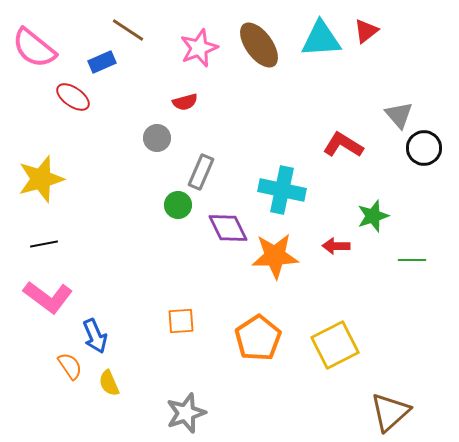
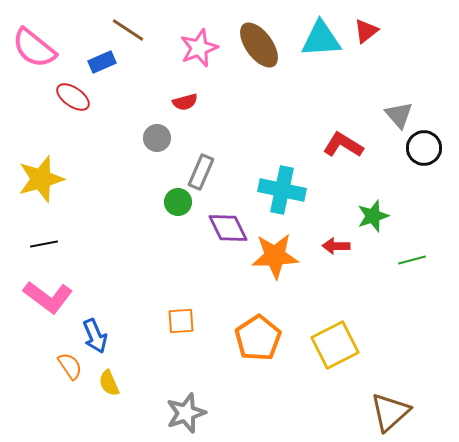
green circle: moved 3 px up
green line: rotated 16 degrees counterclockwise
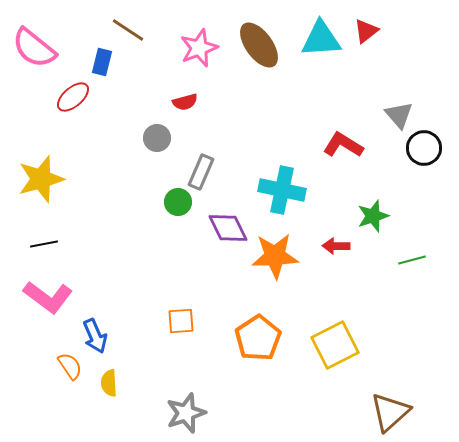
blue rectangle: rotated 52 degrees counterclockwise
red ellipse: rotated 76 degrees counterclockwise
yellow semicircle: rotated 20 degrees clockwise
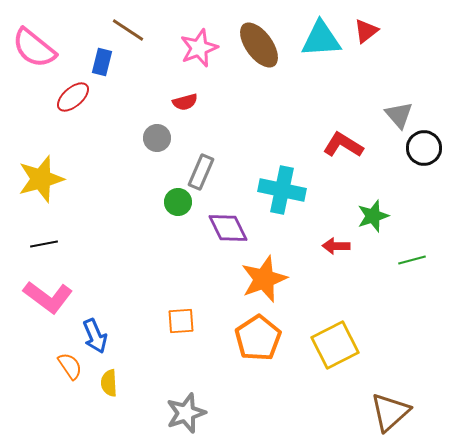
orange star: moved 11 px left, 23 px down; rotated 18 degrees counterclockwise
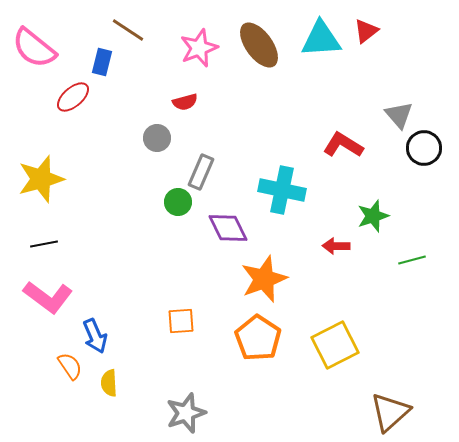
orange pentagon: rotated 6 degrees counterclockwise
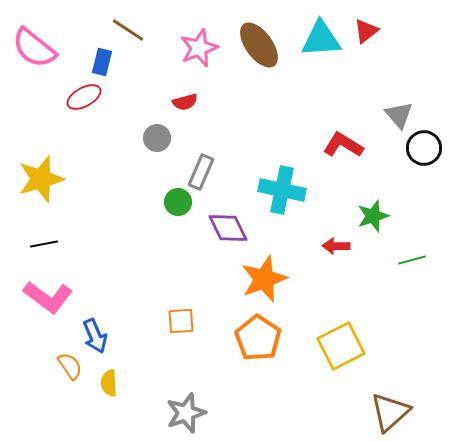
red ellipse: moved 11 px right; rotated 12 degrees clockwise
yellow square: moved 6 px right, 1 px down
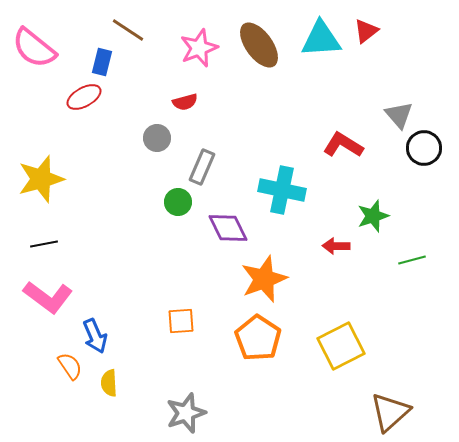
gray rectangle: moved 1 px right, 5 px up
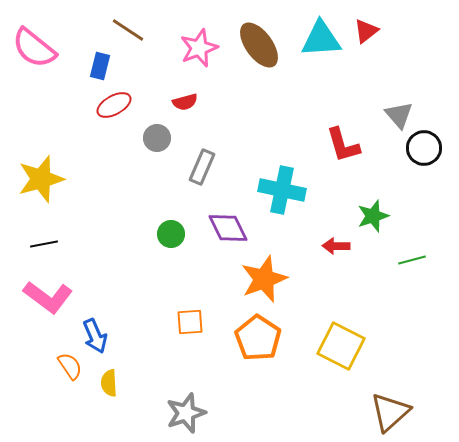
blue rectangle: moved 2 px left, 4 px down
red ellipse: moved 30 px right, 8 px down
red L-shape: rotated 138 degrees counterclockwise
green circle: moved 7 px left, 32 px down
orange square: moved 9 px right, 1 px down
yellow square: rotated 36 degrees counterclockwise
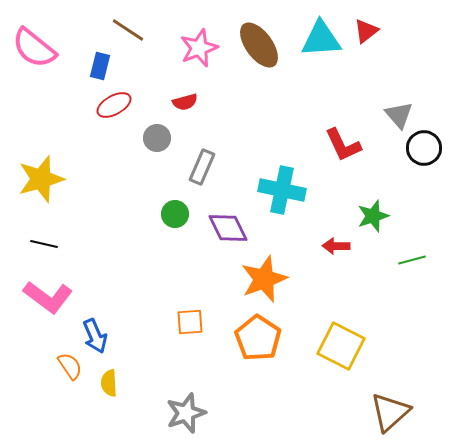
red L-shape: rotated 9 degrees counterclockwise
green circle: moved 4 px right, 20 px up
black line: rotated 24 degrees clockwise
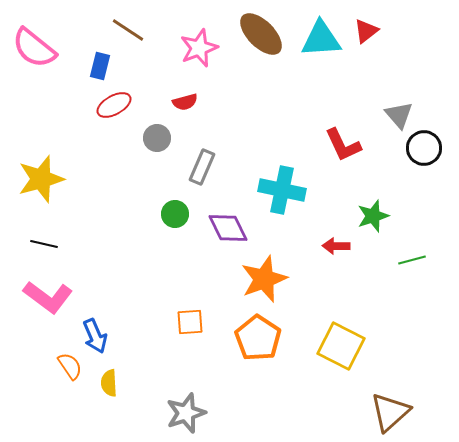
brown ellipse: moved 2 px right, 11 px up; rotated 9 degrees counterclockwise
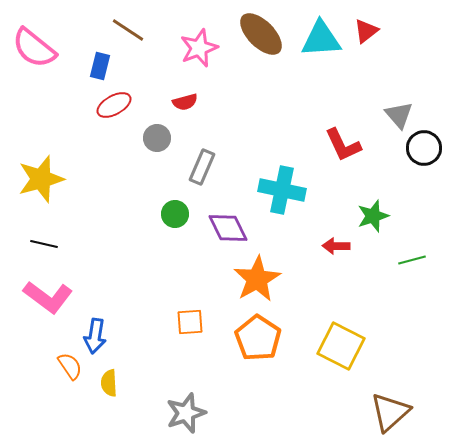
orange star: moved 7 px left; rotated 9 degrees counterclockwise
blue arrow: rotated 32 degrees clockwise
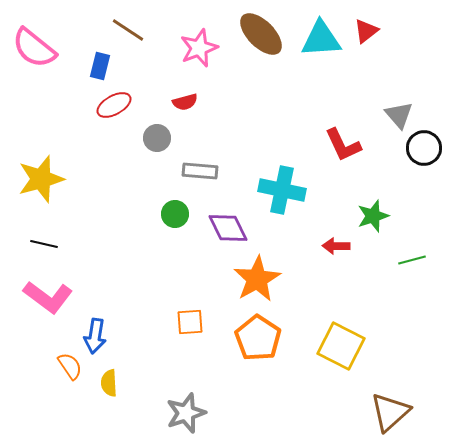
gray rectangle: moved 2 px left, 4 px down; rotated 72 degrees clockwise
